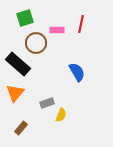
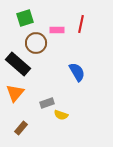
yellow semicircle: rotated 88 degrees clockwise
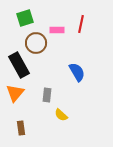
black rectangle: moved 1 px right, 1 px down; rotated 20 degrees clockwise
gray rectangle: moved 8 px up; rotated 64 degrees counterclockwise
yellow semicircle: rotated 24 degrees clockwise
brown rectangle: rotated 48 degrees counterclockwise
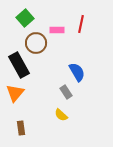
green square: rotated 24 degrees counterclockwise
gray rectangle: moved 19 px right, 3 px up; rotated 40 degrees counterclockwise
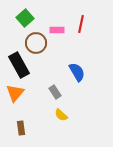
gray rectangle: moved 11 px left
